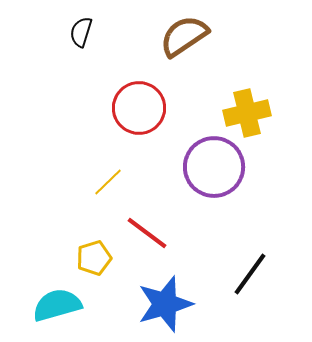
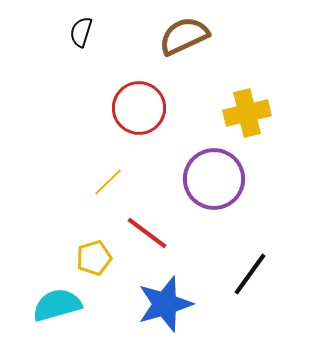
brown semicircle: rotated 9 degrees clockwise
purple circle: moved 12 px down
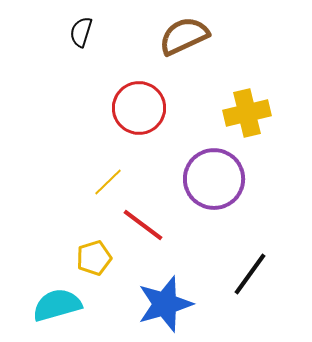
red line: moved 4 px left, 8 px up
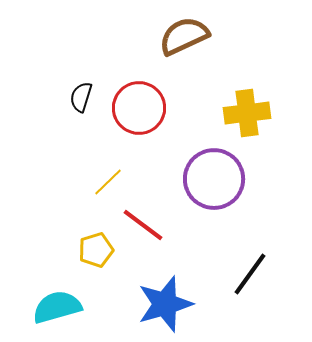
black semicircle: moved 65 px down
yellow cross: rotated 6 degrees clockwise
yellow pentagon: moved 2 px right, 8 px up
cyan semicircle: moved 2 px down
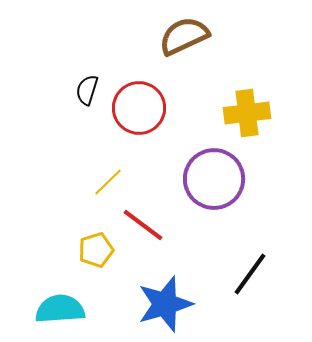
black semicircle: moved 6 px right, 7 px up
cyan semicircle: moved 3 px right, 2 px down; rotated 12 degrees clockwise
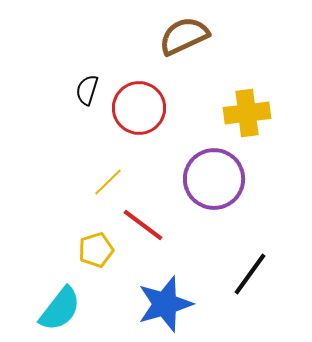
cyan semicircle: rotated 132 degrees clockwise
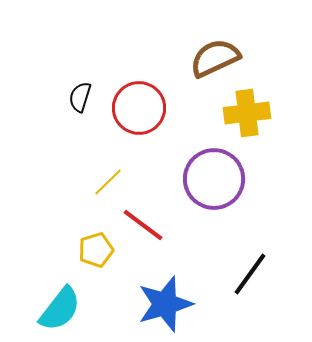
brown semicircle: moved 31 px right, 22 px down
black semicircle: moved 7 px left, 7 px down
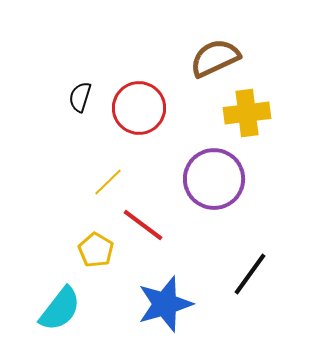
yellow pentagon: rotated 24 degrees counterclockwise
